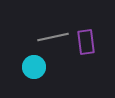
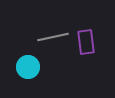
cyan circle: moved 6 px left
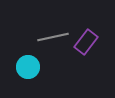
purple rectangle: rotated 45 degrees clockwise
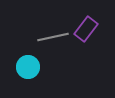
purple rectangle: moved 13 px up
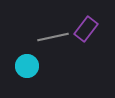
cyan circle: moved 1 px left, 1 px up
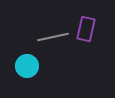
purple rectangle: rotated 25 degrees counterclockwise
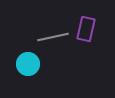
cyan circle: moved 1 px right, 2 px up
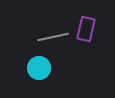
cyan circle: moved 11 px right, 4 px down
